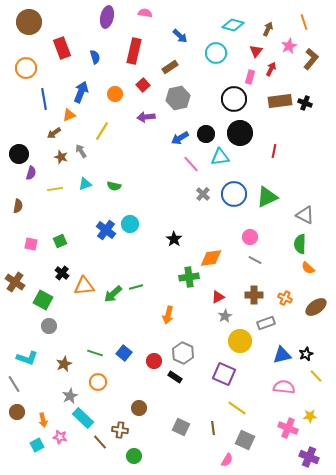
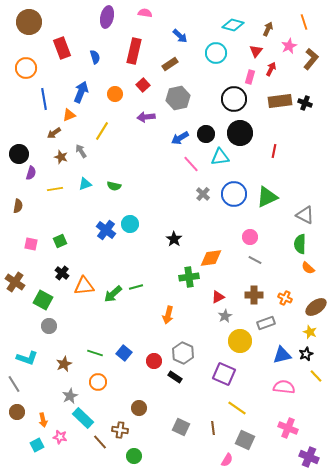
brown rectangle at (170, 67): moved 3 px up
yellow star at (310, 416): moved 84 px up; rotated 24 degrees clockwise
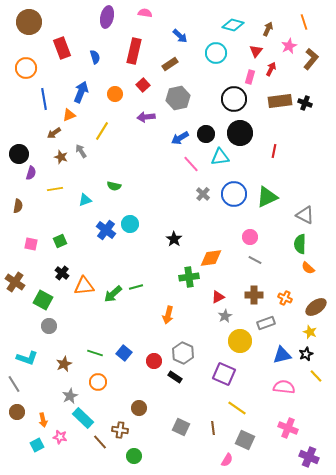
cyan triangle at (85, 184): moved 16 px down
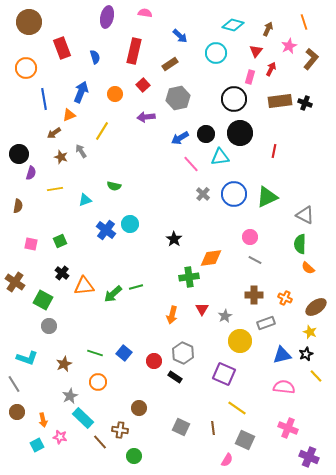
red triangle at (218, 297): moved 16 px left, 12 px down; rotated 32 degrees counterclockwise
orange arrow at (168, 315): moved 4 px right
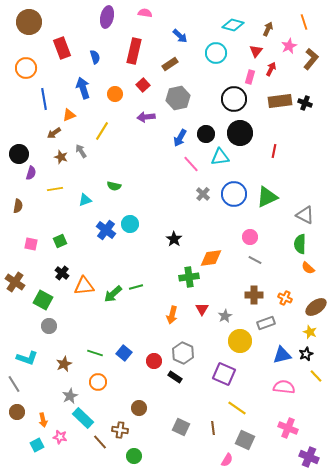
blue arrow at (81, 92): moved 2 px right, 4 px up; rotated 40 degrees counterclockwise
blue arrow at (180, 138): rotated 30 degrees counterclockwise
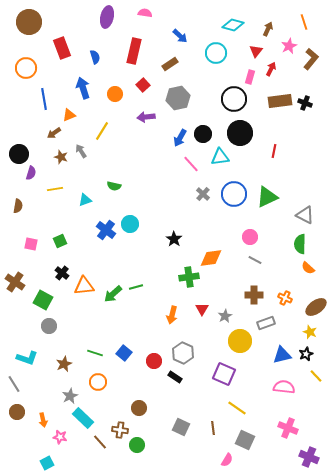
black circle at (206, 134): moved 3 px left
cyan square at (37, 445): moved 10 px right, 18 px down
green circle at (134, 456): moved 3 px right, 11 px up
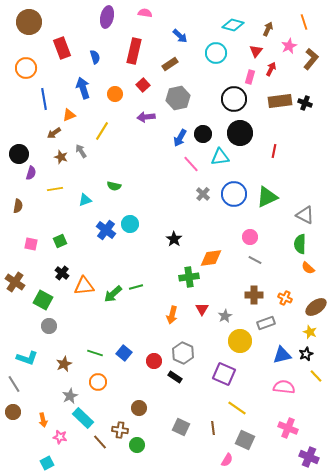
brown circle at (17, 412): moved 4 px left
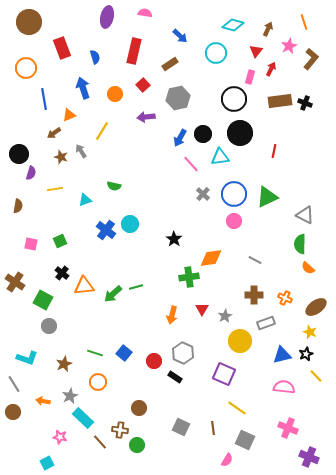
pink circle at (250, 237): moved 16 px left, 16 px up
orange arrow at (43, 420): moved 19 px up; rotated 112 degrees clockwise
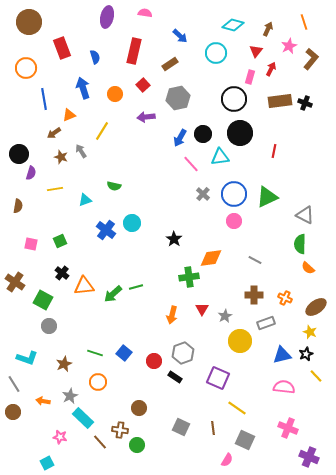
cyan circle at (130, 224): moved 2 px right, 1 px up
gray hexagon at (183, 353): rotated 15 degrees clockwise
purple square at (224, 374): moved 6 px left, 4 px down
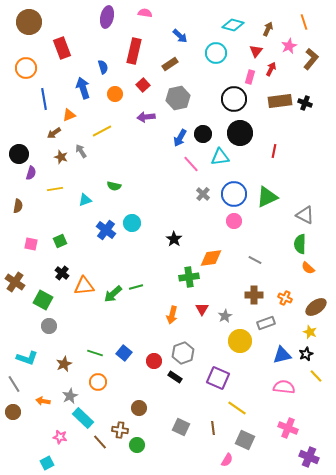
blue semicircle at (95, 57): moved 8 px right, 10 px down
yellow line at (102, 131): rotated 30 degrees clockwise
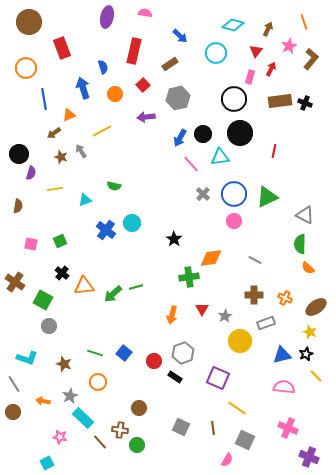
brown star at (64, 364): rotated 28 degrees counterclockwise
